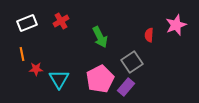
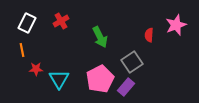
white rectangle: rotated 42 degrees counterclockwise
orange line: moved 4 px up
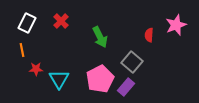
red cross: rotated 14 degrees counterclockwise
gray square: rotated 15 degrees counterclockwise
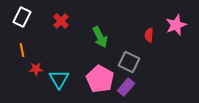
white rectangle: moved 5 px left, 6 px up
gray square: moved 3 px left; rotated 15 degrees counterclockwise
pink pentagon: rotated 16 degrees counterclockwise
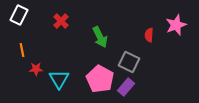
white rectangle: moved 3 px left, 2 px up
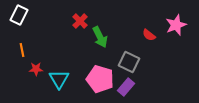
red cross: moved 19 px right
red semicircle: rotated 56 degrees counterclockwise
pink pentagon: rotated 12 degrees counterclockwise
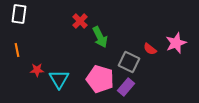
white rectangle: moved 1 px up; rotated 18 degrees counterclockwise
pink star: moved 18 px down
red semicircle: moved 1 px right, 14 px down
orange line: moved 5 px left
red star: moved 1 px right, 1 px down
